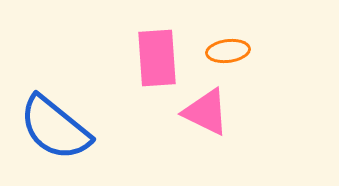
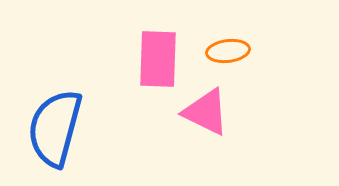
pink rectangle: moved 1 px right, 1 px down; rotated 6 degrees clockwise
blue semicircle: rotated 66 degrees clockwise
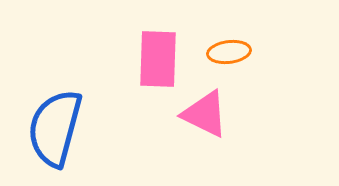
orange ellipse: moved 1 px right, 1 px down
pink triangle: moved 1 px left, 2 px down
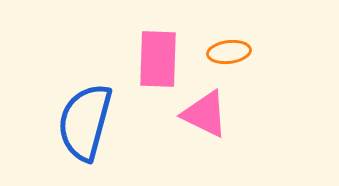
blue semicircle: moved 30 px right, 6 px up
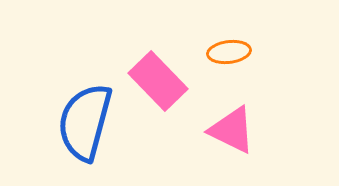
pink rectangle: moved 22 px down; rotated 46 degrees counterclockwise
pink triangle: moved 27 px right, 16 px down
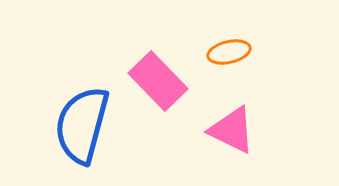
orange ellipse: rotated 6 degrees counterclockwise
blue semicircle: moved 3 px left, 3 px down
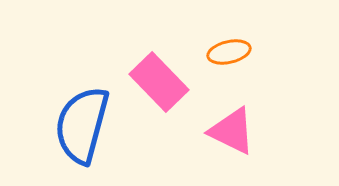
pink rectangle: moved 1 px right, 1 px down
pink triangle: moved 1 px down
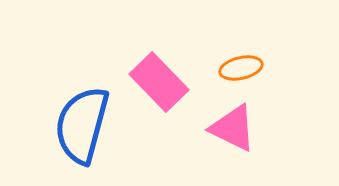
orange ellipse: moved 12 px right, 16 px down
pink triangle: moved 1 px right, 3 px up
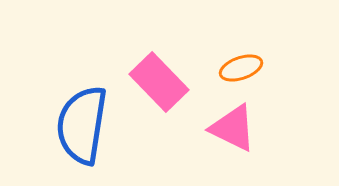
orange ellipse: rotated 6 degrees counterclockwise
blue semicircle: rotated 6 degrees counterclockwise
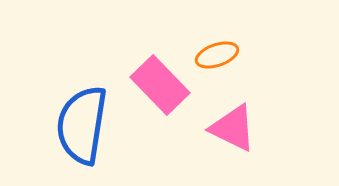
orange ellipse: moved 24 px left, 13 px up
pink rectangle: moved 1 px right, 3 px down
